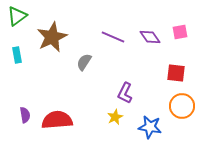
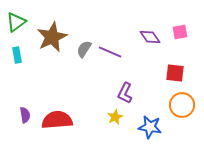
green triangle: moved 1 px left, 6 px down
purple line: moved 3 px left, 15 px down
gray semicircle: moved 13 px up
red square: moved 1 px left
orange circle: moved 1 px up
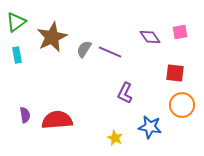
yellow star: moved 21 px down; rotated 21 degrees counterclockwise
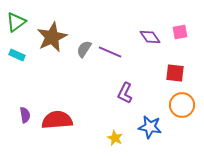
cyan rectangle: rotated 56 degrees counterclockwise
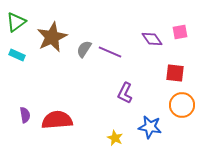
purple diamond: moved 2 px right, 2 px down
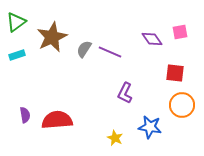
cyan rectangle: rotated 42 degrees counterclockwise
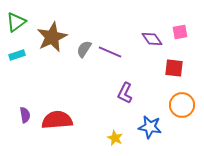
red square: moved 1 px left, 5 px up
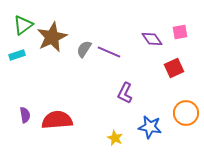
green triangle: moved 7 px right, 3 px down
purple line: moved 1 px left
red square: rotated 30 degrees counterclockwise
orange circle: moved 4 px right, 8 px down
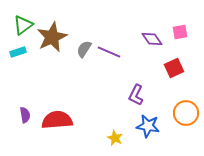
cyan rectangle: moved 1 px right, 3 px up
purple L-shape: moved 11 px right, 2 px down
blue star: moved 2 px left, 1 px up
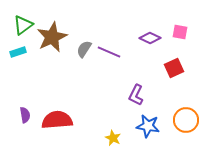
pink square: rotated 21 degrees clockwise
purple diamond: moved 2 px left, 1 px up; rotated 30 degrees counterclockwise
orange circle: moved 7 px down
yellow star: moved 2 px left
